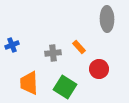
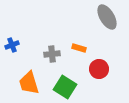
gray ellipse: moved 2 px up; rotated 30 degrees counterclockwise
orange rectangle: moved 1 px down; rotated 32 degrees counterclockwise
gray cross: moved 1 px left, 1 px down
orange trapezoid: rotated 15 degrees counterclockwise
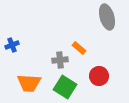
gray ellipse: rotated 15 degrees clockwise
orange rectangle: rotated 24 degrees clockwise
gray cross: moved 8 px right, 6 px down
red circle: moved 7 px down
orange trapezoid: rotated 70 degrees counterclockwise
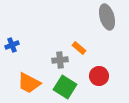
orange trapezoid: rotated 25 degrees clockwise
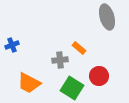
green square: moved 7 px right, 1 px down
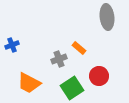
gray ellipse: rotated 10 degrees clockwise
gray cross: moved 1 px left, 1 px up; rotated 14 degrees counterclockwise
green square: rotated 25 degrees clockwise
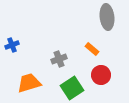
orange rectangle: moved 13 px right, 1 px down
red circle: moved 2 px right, 1 px up
orange trapezoid: rotated 135 degrees clockwise
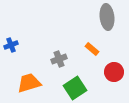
blue cross: moved 1 px left
red circle: moved 13 px right, 3 px up
green square: moved 3 px right
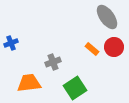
gray ellipse: rotated 30 degrees counterclockwise
blue cross: moved 2 px up
gray cross: moved 6 px left, 3 px down
red circle: moved 25 px up
orange trapezoid: rotated 10 degrees clockwise
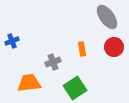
blue cross: moved 1 px right, 2 px up
orange rectangle: moved 10 px left; rotated 40 degrees clockwise
